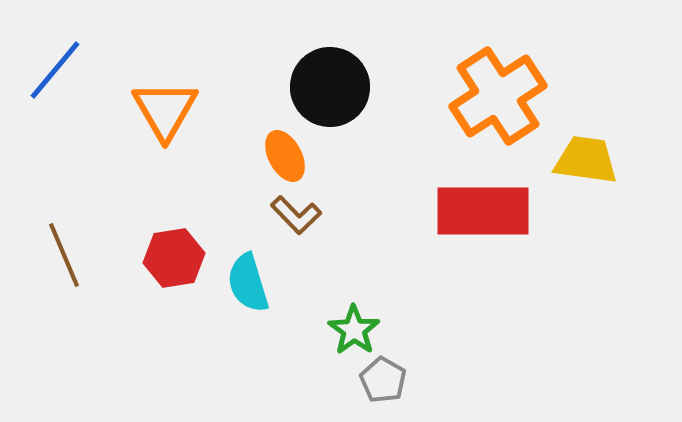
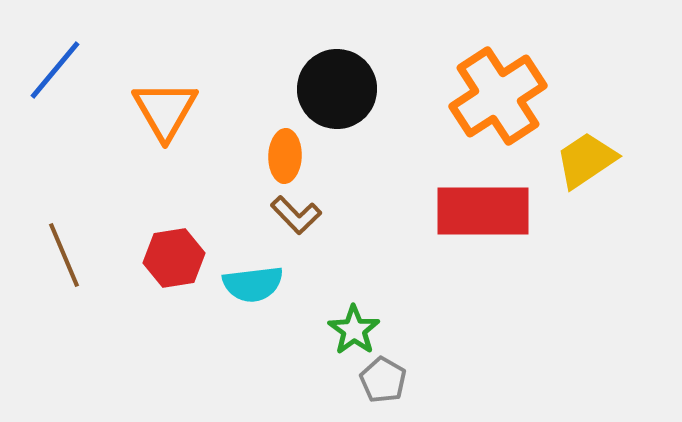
black circle: moved 7 px right, 2 px down
orange ellipse: rotated 30 degrees clockwise
yellow trapezoid: rotated 42 degrees counterclockwise
cyan semicircle: moved 5 px right, 1 px down; rotated 80 degrees counterclockwise
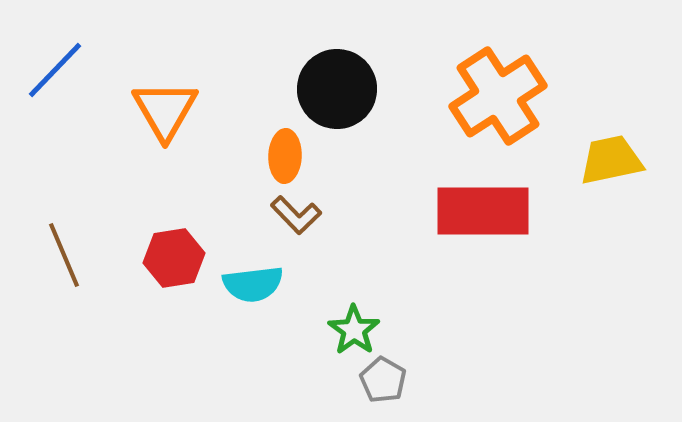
blue line: rotated 4 degrees clockwise
yellow trapezoid: moved 25 px right; rotated 22 degrees clockwise
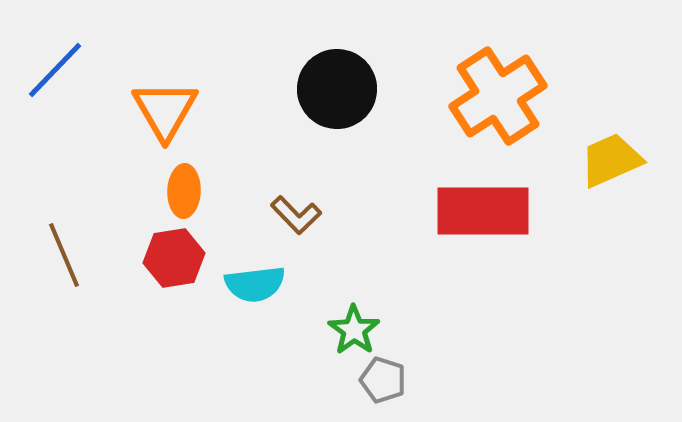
orange ellipse: moved 101 px left, 35 px down
yellow trapezoid: rotated 12 degrees counterclockwise
cyan semicircle: moved 2 px right
gray pentagon: rotated 12 degrees counterclockwise
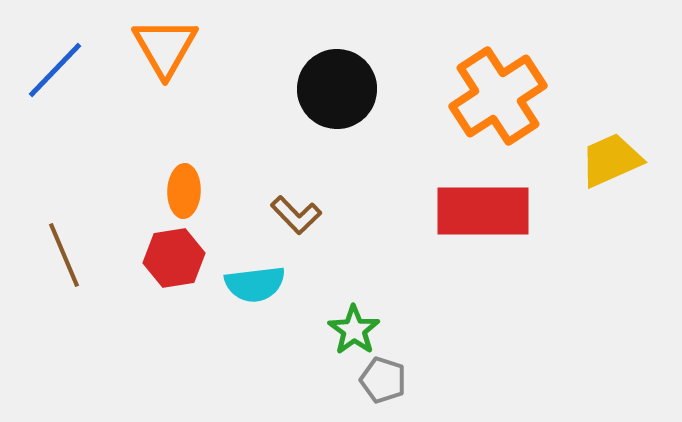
orange triangle: moved 63 px up
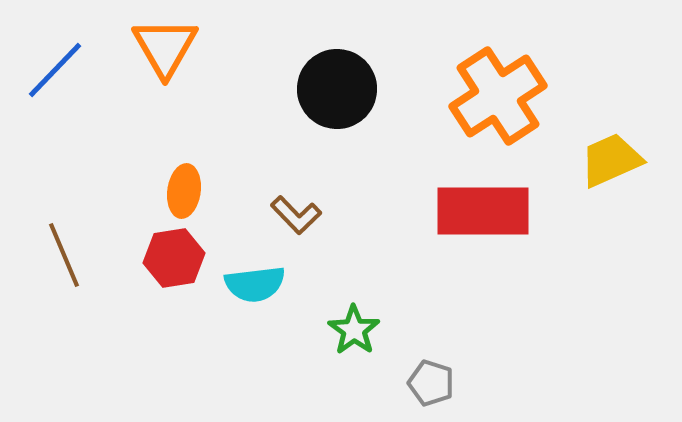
orange ellipse: rotated 6 degrees clockwise
gray pentagon: moved 48 px right, 3 px down
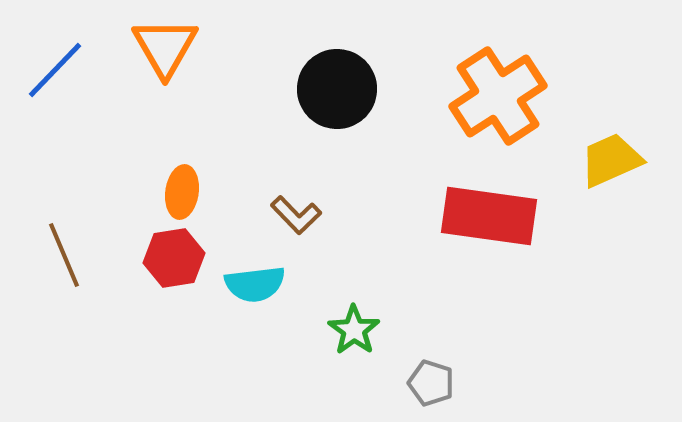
orange ellipse: moved 2 px left, 1 px down
red rectangle: moved 6 px right, 5 px down; rotated 8 degrees clockwise
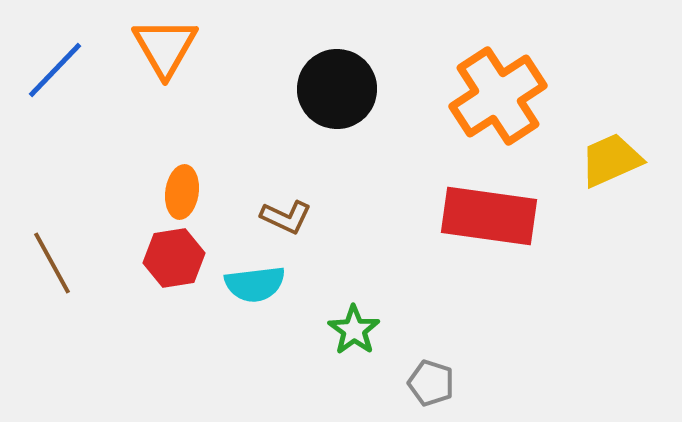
brown L-shape: moved 10 px left, 2 px down; rotated 21 degrees counterclockwise
brown line: moved 12 px left, 8 px down; rotated 6 degrees counterclockwise
